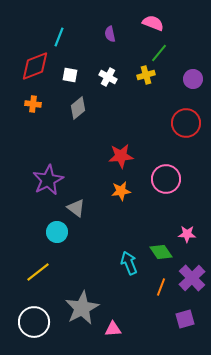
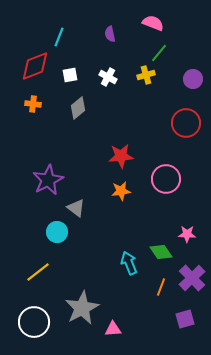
white square: rotated 21 degrees counterclockwise
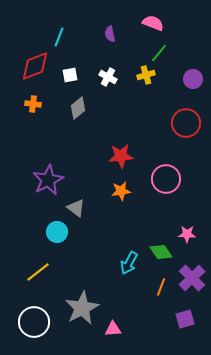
cyan arrow: rotated 130 degrees counterclockwise
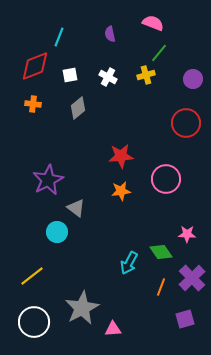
yellow line: moved 6 px left, 4 px down
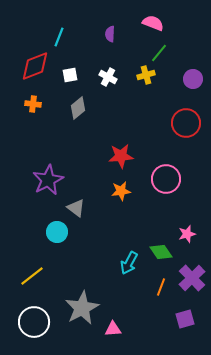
purple semicircle: rotated 14 degrees clockwise
pink star: rotated 18 degrees counterclockwise
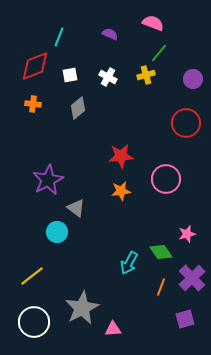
purple semicircle: rotated 112 degrees clockwise
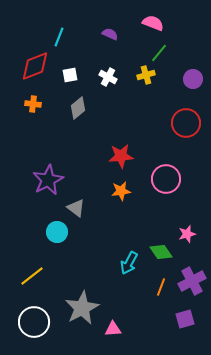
purple cross: moved 3 px down; rotated 16 degrees clockwise
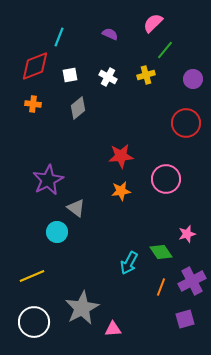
pink semicircle: rotated 65 degrees counterclockwise
green line: moved 6 px right, 3 px up
yellow line: rotated 15 degrees clockwise
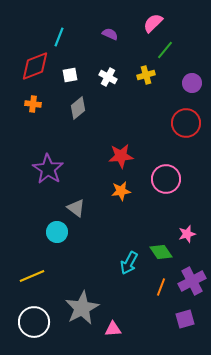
purple circle: moved 1 px left, 4 px down
purple star: moved 11 px up; rotated 12 degrees counterclockwise
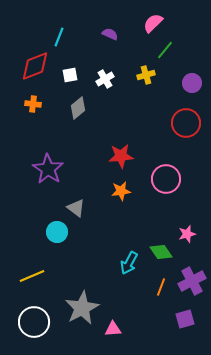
white cross: moved 3 px left, 2 px down; rotated 30 degrees clockwise
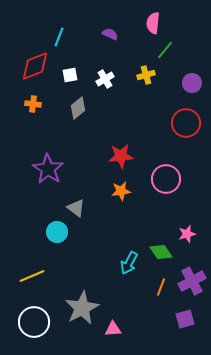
pink semicircle: rotated 40 degrees counterclockwise
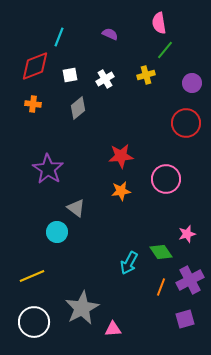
pink semicircle: moved 6 px right; rotated 15 degrees counterclockwise
purple cross: moved 2 px left, 1 px up
